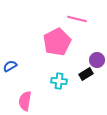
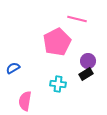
purple circle: moved 9 px left, 1 px down
blue semicircle: moved 3 px right, 2 px down
cyan cross: moved 1 px left, 3 px down
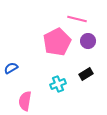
purple circle: moved 20 px up
blue semicircle: moved 2 px left
cyan cross: rotated 28 degrees counterclockwise
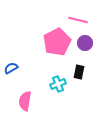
pink line: moved 1 px right, 1 px down
purple circle: moved 3 px left, 2 px down
black rectangle: moved 7 px left, 2 px up; rotated 48 degrees counterclockwise
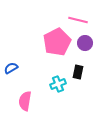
black rectangle: moved 1 px left
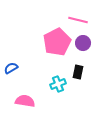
purple circle: moved 2 px left
pink semicircle: rotated 90 degrees clockwise
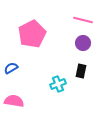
pink line: moved 5 px right
pink pentagon: moved 25 px left, 8 px up
black rectangle: moved 3 px right, 1 px up
pink semicircle: moved 11 px left
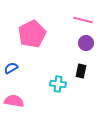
purple circle: moved 3 px right
cyan cross: rotated 28 degrees clockwise
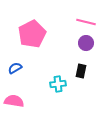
pink line: moved 3 px right, 2 px down
blue semicircle: moved 4 px right
cyan cross: rotated 14 degrees counterclockwise
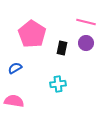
pink pentagon: rotated 12 degrees counterclockwise
black rectangle: moved 19 px left, 23 px up
